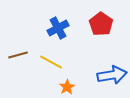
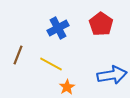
brown line: rotated 54 degrees counterclockwise
yellow line: moved 2 px down
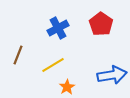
yellow line: moved 2 px right, 1 px down; rotated 60 degrees counterclockwise
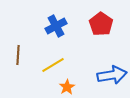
blue cross: moved 2 px left, 2 px up
brown line: rotated 18 degrees counterclockwise
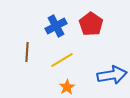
red pentagon: moved 10 px left
brown line: moved 9 px right, 3 px up
yellow line: moved 9 px right, 5 px up
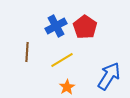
red pentagon: moved 6 px left, 3 px down
blue arrow: moved 3 px left, 1 px down; rotated 48 degrees counterclockwise
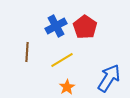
blue arrow: moved 2 px down
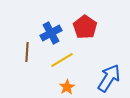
blue cross: moved 5 px left, 7 px down
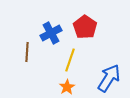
yellow line: moved 8 px right; rotated 40 degrees counterclockwise
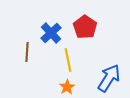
blue cross: rotated 15 degrees counterclockwise
yellow line: moved 2 px left; rotated 30 degrees counterclockwise
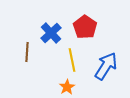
yellow line: moved 4 px right
blue arrow: moved 3 px left, 12 px up
